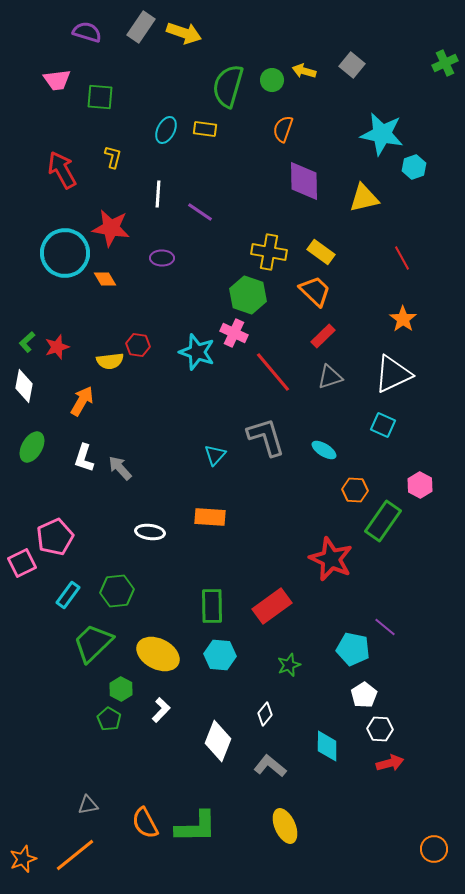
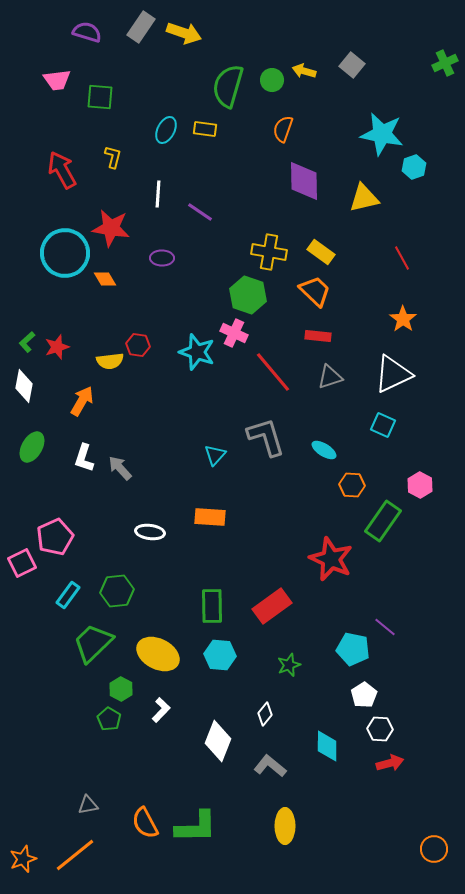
red rectangle at (323, 336): moved 5 px left; rotated 50 degrees clockwise
orange hexagon at (355, 490): moved 3 px left, 5 px up
yellow ellipse at (285, 826): rotated 24 degrees clockwise
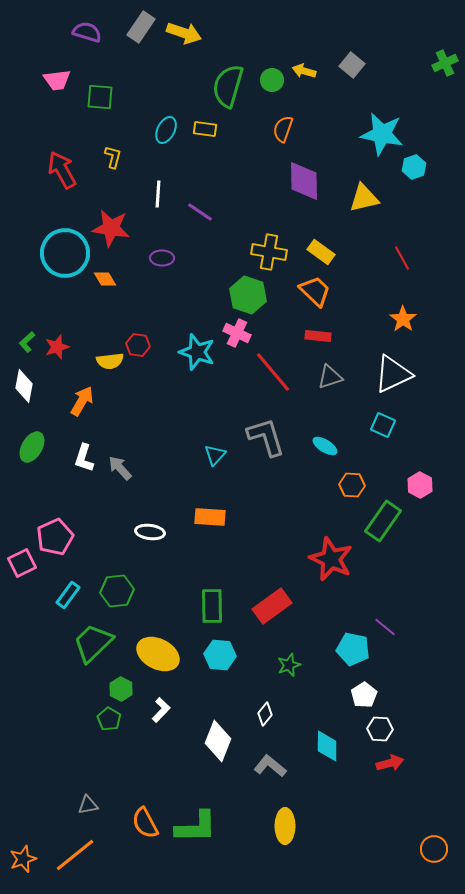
pink cross at (234, 333): moved 3 px right
cyan ellipse at (324, 450): moved 1 px right, 4 px up
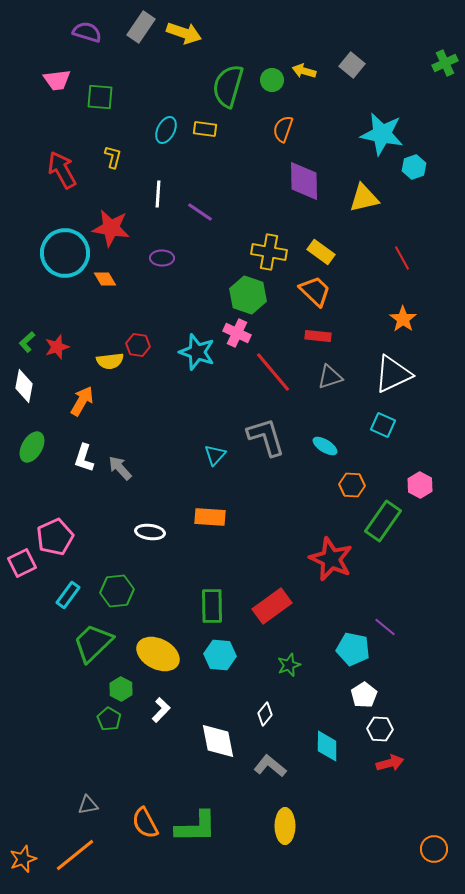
white diamond at (218, 741): rotated 33 degrees counterclockwise
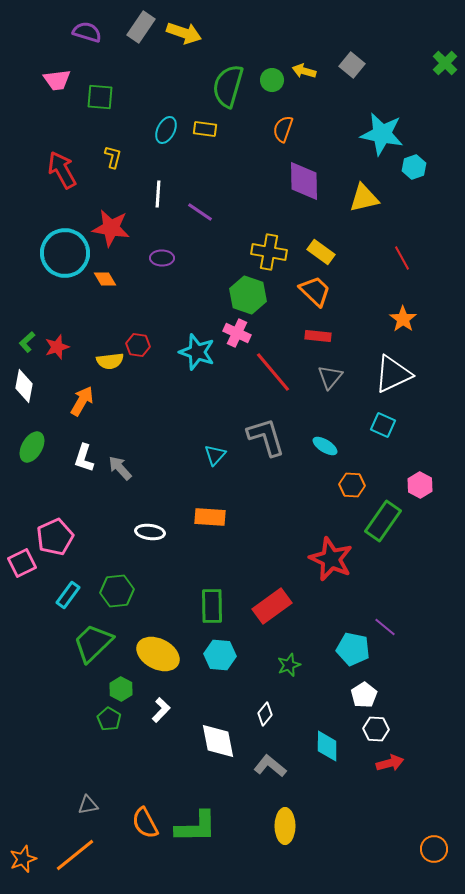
green cross at (445, 63): rotated 20 degrees counterclockwise
gray triangle at (330, 377): rotated 32 degrees counterclockwise
white hexagon at (380, 729): moved 4 px left
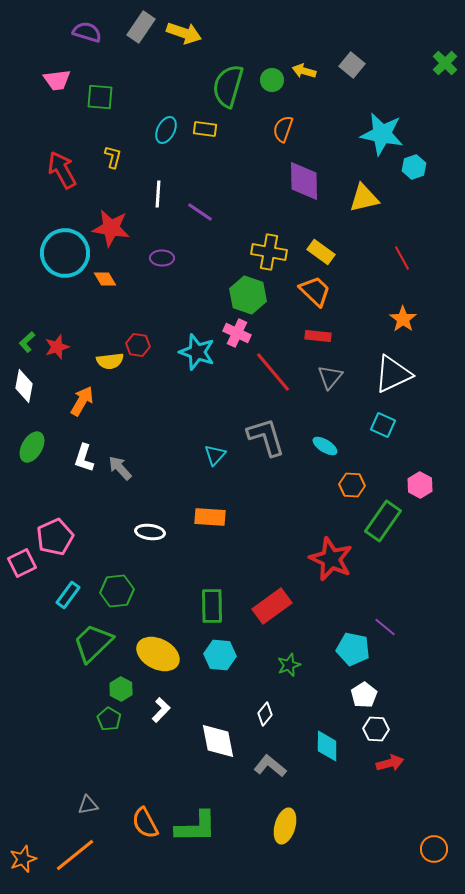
yellow ellipse at (285, 826): rotated 16 degrees clockwise
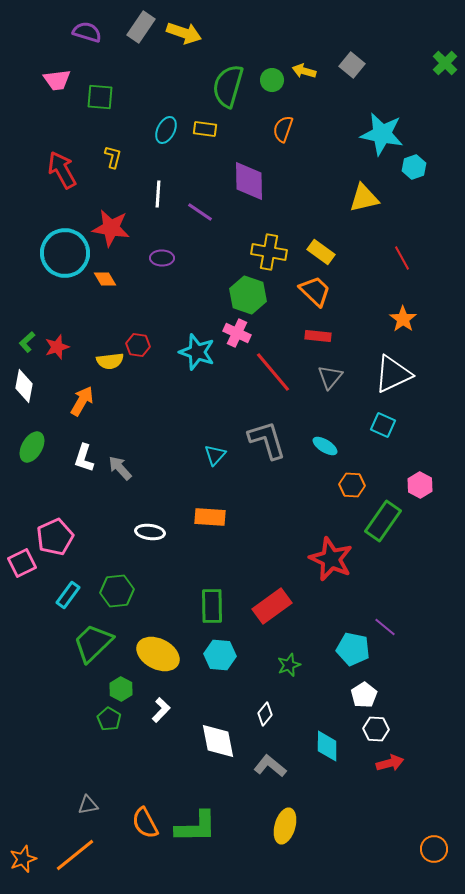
purple diamond at (304, 181): moved 55 px left
gray L-shape at (266, 437): moved 1 px right, 3 px down
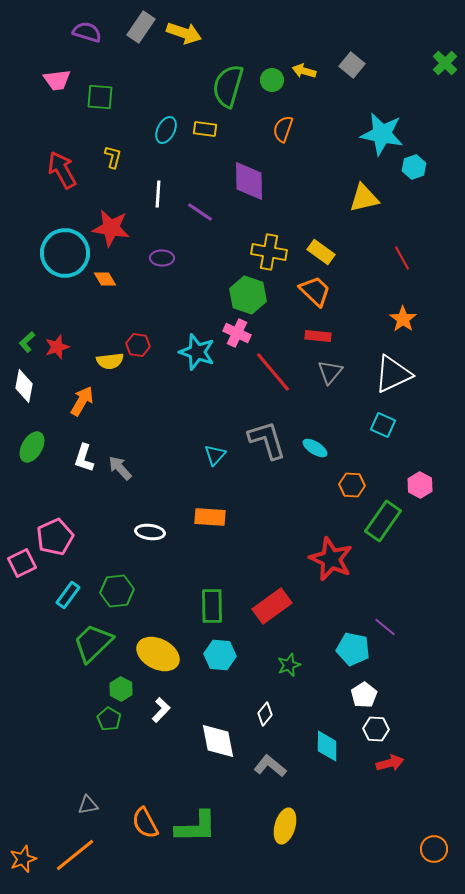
gray triangle at (330, 377): moved 5 px up
cyan ellipse at (325, 446): moved 10 px left, 2 px down
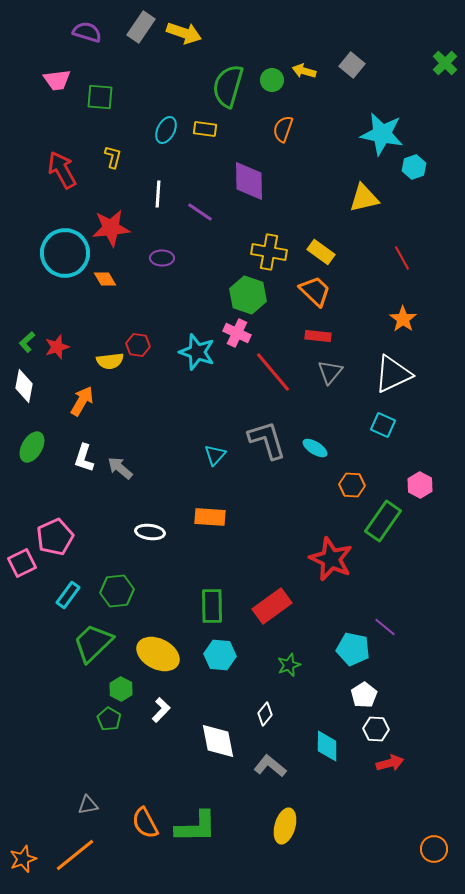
red star at (111, 228): rotated 15 degrees counterclockwise
gray arrow at (120, 468): rotated 8 degrees counterclockwise
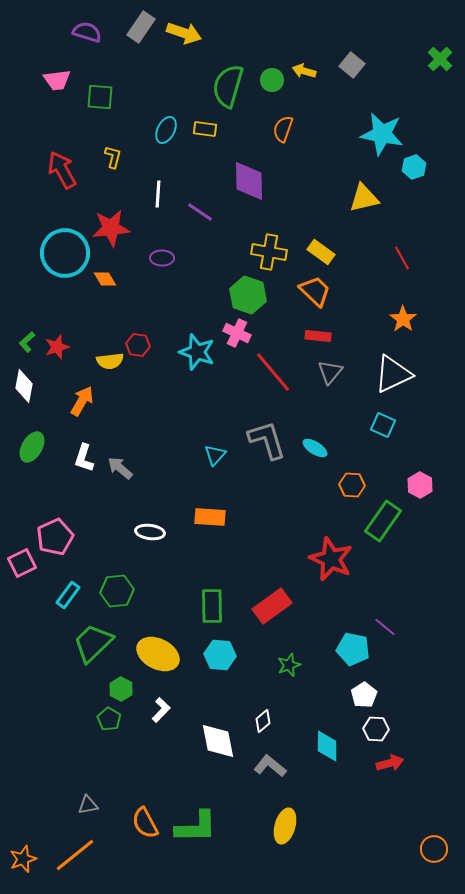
green cross at (445, 63): moved 5 px left, 4 px up
white diamond at (265, 714): moved 2 px left, 7 px down; rotated 10 degrees clockwise
